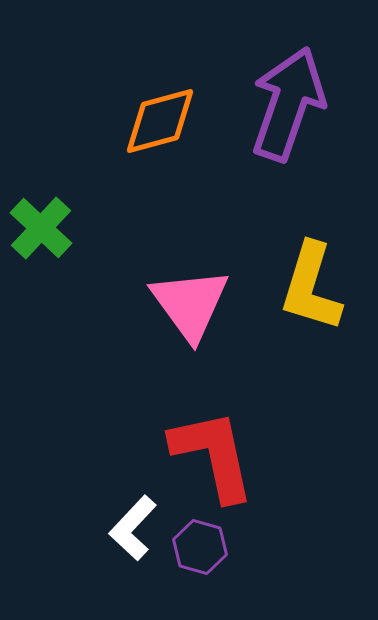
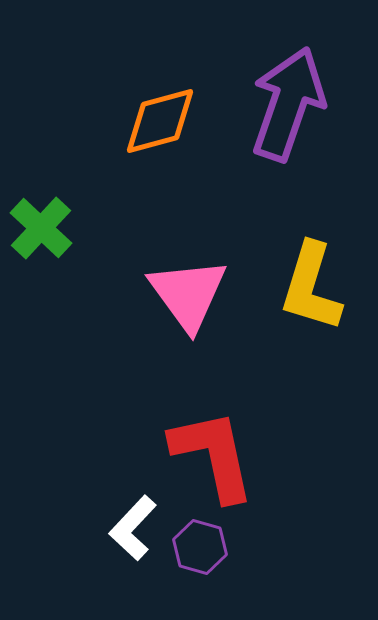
pink triangle: moved 2 px left, 10 px up
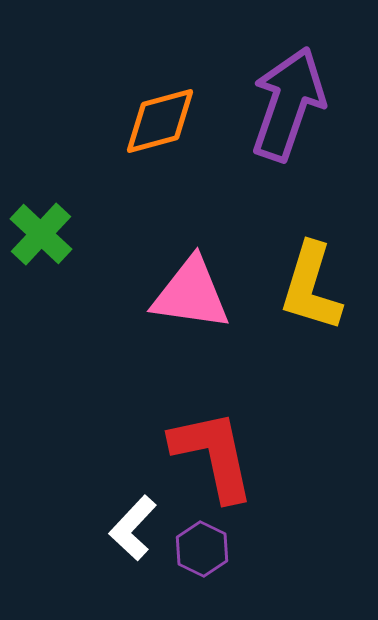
green cross: moved 6 px down
pink triangle: moved 3 px right; rotated 46 degrees counterclockwise
purple hexagon: moved 2 px right, 2 px down; rotated 10 degrees clockwise
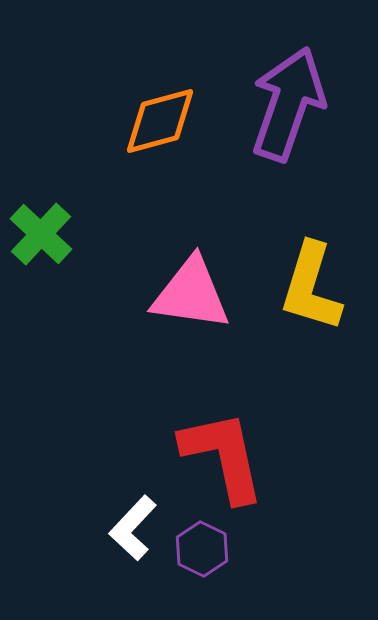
red L-shape: moved 10 px right, 1 px down
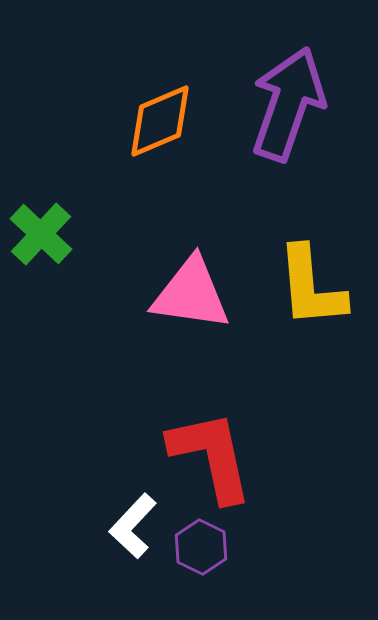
orange diamond: rotated 8 degrees counterclockwise
yellow L-shape: rotated 22 degrees counterclockwise
red L-shape: moved 12 px left
white L-shape: moved 2 px up
purple hexagon: moved 1 px left, 2 px up
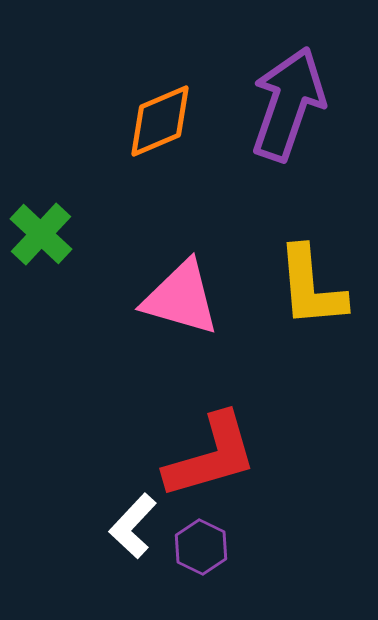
pink triangle: moved 10 px left, 4 px down; rotated 8 degrees clockwise
red L-shape: rotated 86 degrees clockwise
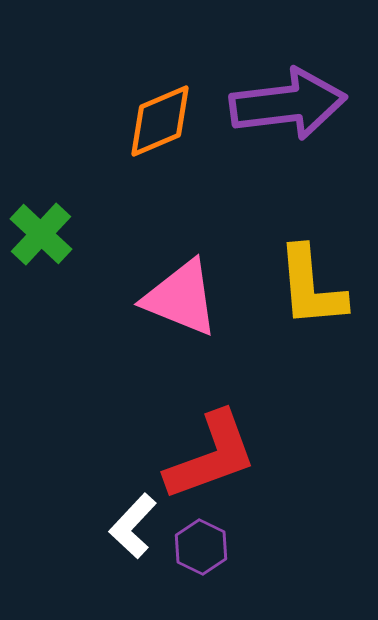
purple arrow: rotated 64 degrees clockwise
pink triangle: rotated 6 degrees clockwise
red L-shape: rotated 4 degrees counterclockwise
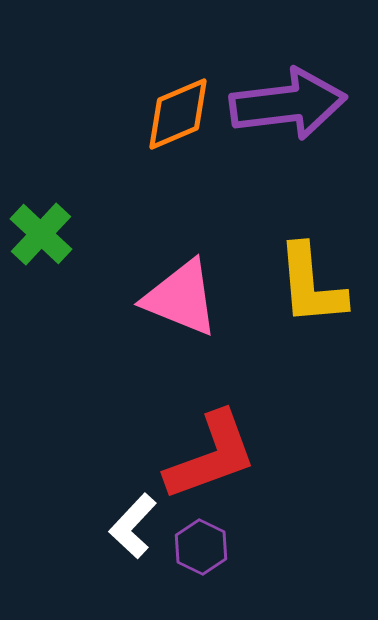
orange diamond: moved 18 px right, 7 px up
yellow L-shape: moved 2 px up
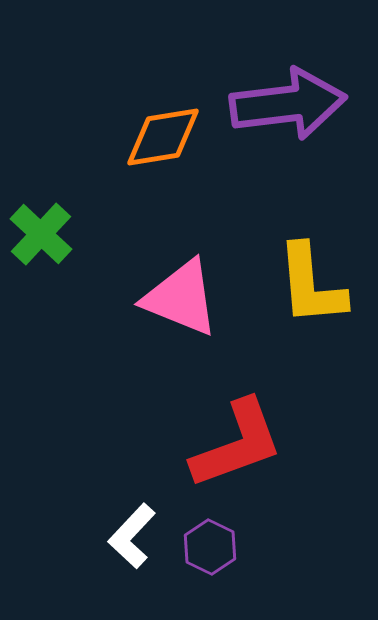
orange diamond: moved 15 px left, 23 px down; rotated 14 degrees clockwise
red L-shape: moved 26 px right, 12 px up
white L-shape: moved 1 px left, 10 px down
purple hexagon: moved 9 px right
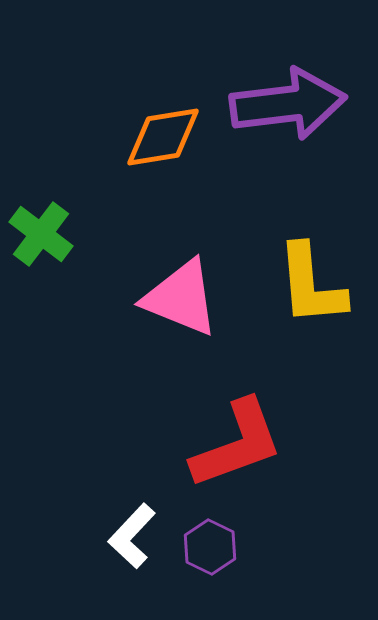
green cross: rotated 6 degrees counterclockwise
